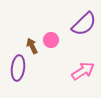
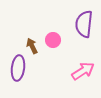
purple semicircle: rotated 140 degrees clockwise
pink circle: moved 2 px right
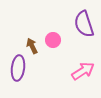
purple semicircle: rotated 24 degrees counterclockwise
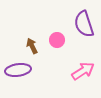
pink circle: moved 4 px right
purple ellipse: moved 2 px down; rotated 75 degrees clockwise
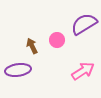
purple semicircle: rotated 76 degrees clockwise
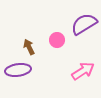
brown arrow: moved 3 px left, 1 px down
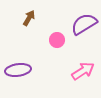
brown arrow: moved 29 px up; rotated 56 degrees clockwise
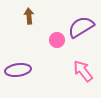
brown arrow: moved 2 px up; rotated 35 degrees counterclockwise
purple semicircle: moved 3 px left, 3 px down
pink arrow: rotated 95 degrees counterclockwise
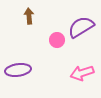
pink arrow: moved 1 px left, 2 px down; rotated 70 degrees counterclockwise
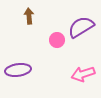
pink arrow: moved 1 px right, 1 px down
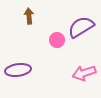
pink arrow: moved 1 px right, 1 px up
